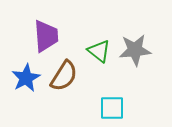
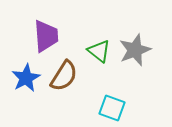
gray star: rotated 16 degrees counterclockwise
cyan square: rotated 20 degrees clockwise
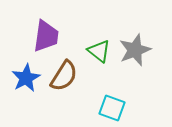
purple trapezoid: rotated 12 degrees clockwise
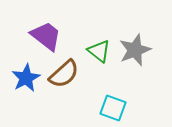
purple trapezoid: rotated 60 degrees counterclockwise
brown semicircle: moved 2 px up; rotated 16 degrees clockwise
cyan square: moved 1 px right
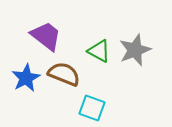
green triangle: rotated 10 degrees counterclockwise
brown semicircle: rotated 116 degrees counterclockwise
cyan square: moved 21 px left
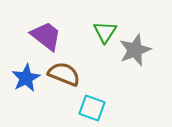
green triangle: moved 6 px right, 19 px up; rotated 35 degrees clockwise
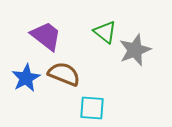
green triangle: rotated 25 degrees counterclockwise
cyan square: rotated 16 degrees counterclockwise
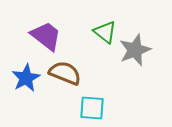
brown semicircle: moved 1 px right, 1 px up
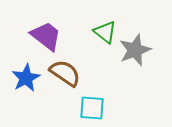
brown semicircle: rotated 12 degrees clockwise
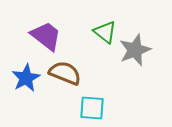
brown semicircle: rotated 12 degrees counterclockwise
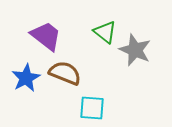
gray star: rotated 28 degrees counterclockwise
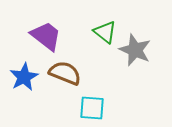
blue star: moved 2 px left, 1 px up
